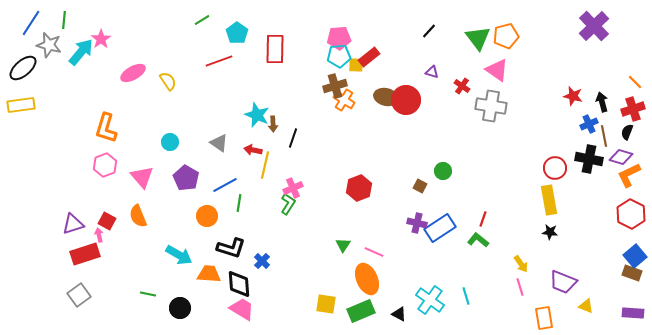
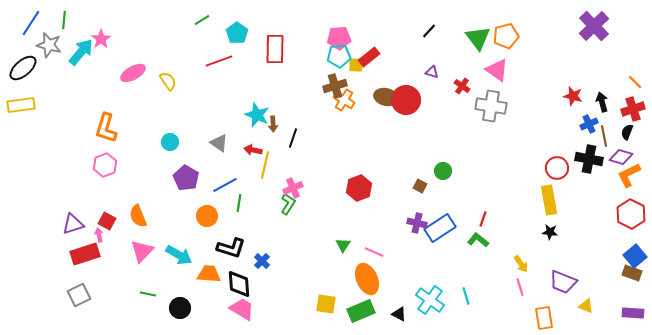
red circle at (555, 168): moved 2 px right
pink triangle at (142, 177): moved 74 px down; rotated 25 degrees clockwise
gray square at (79, 295): rotated 10 degrees clockwise
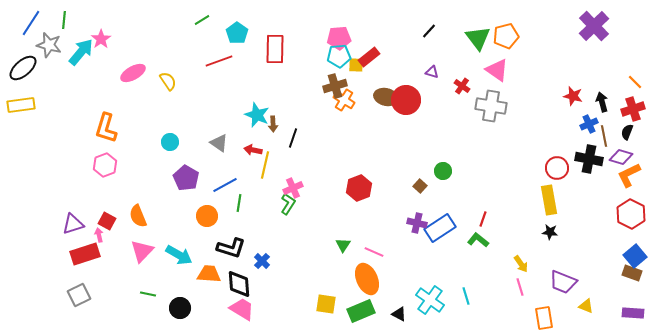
brown square at (420, 186): rotated 16 degrees clockwise
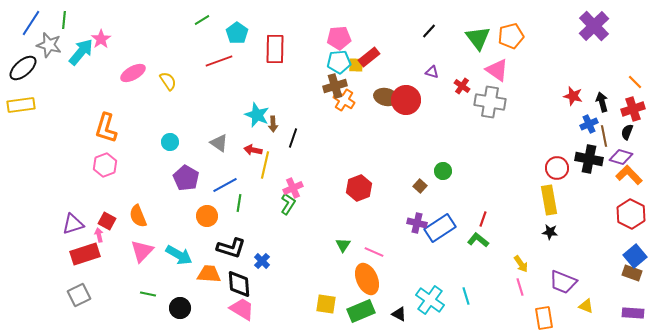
orange pentagon at (506, 36): moved 5 px right
cyan pentagon at (339, 56): moved 6 px down
gray cross at (491, 106): moved 1 px left, 4 px up
orange L-shape at (629, 175): rotated 72 degrees clockwise
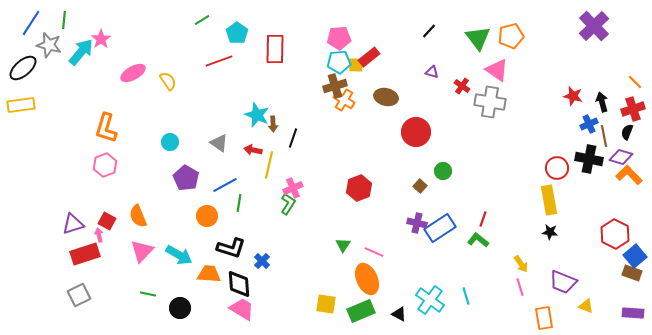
red circle at (406, 100): moved 10 px right, 32 px down
yellow line at (265, 165): moved 4 px right
red hexagon at (631, 214): moved 16 px left, 20 px down
